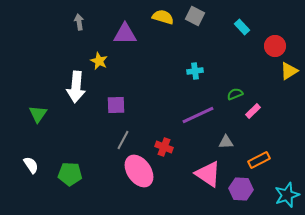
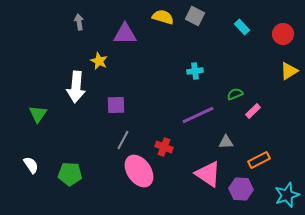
red circle: moved 8 px right, 12 px up
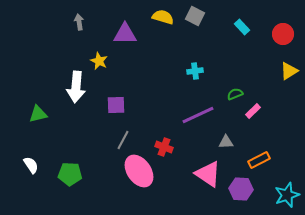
green triangle: rotated 42 degrees clockwise
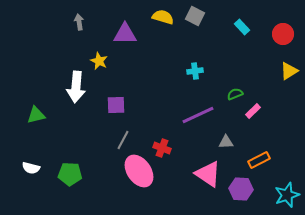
green triangle: moved 2 px left, 1 px down
red cross: moved 2 px left, 1 px down
white semicircle: moved 3 px down; rotated 138 degrees clockwise
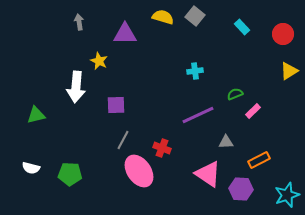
gray square: rotated 12 degrees clockwise
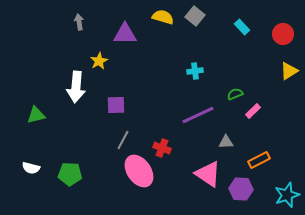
yellow star: rotated 18 degrees clockwise
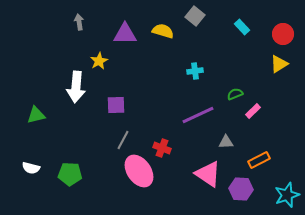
yellow semicircle: moved 14 px down
yellow triangle: moved 10 px left, 7 px up
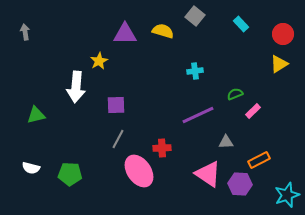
gray arrow: moved 54 px left, 10 px down
cyan rectangle: moved 1 px left, 3 px up
gray line: moved 5 px left, 1 px up
red cross: rotated 24 degrees counterclockwise
purple hexagon: moved 1 px left, 5 px up
